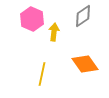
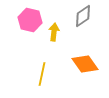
pink hexagon: moved 2 px left, 1 px down; rotated 10 degrees counterclockwise
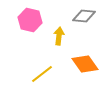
gray diamond: moved 1 px right; rotated 40 degrees clockwise
yellow arrow: moved 5 px right, 4 px down
yellow line: rotated 40 degrees clockwise
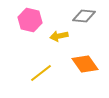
yellow arrow: rotated 108 degrees counterclockwise
yellow line: moved 1 px left, 1 px up
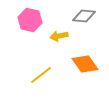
yellow line: moved 2 px down
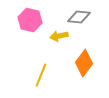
gray diamond: moved 5 px left, 1 px down
orange diamond: moved 1 px left, 1 px up; rotated 72 degrees clockwise
yellow line: rotated 30 degrees counterclockwise
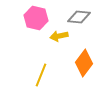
pink hexagon: moved 6 px right, 2 px up
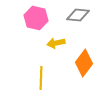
gray diamond: moved 1 px left, 2 px up
yellow arrow: moved 3 px left, 7 px down
yellow line: moved 3 px down; rotated 20 degrees counterclockwise
